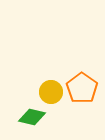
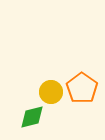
green diamond: rotated 28 degrees counterclockwise
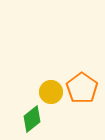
green diamond: moved 2 px down; rotated 24 degrees counterclockwise
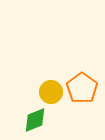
green diamond: moved 3 px right, 1 px down; rotated 16 degrees clockwise
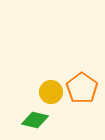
green diamond: rotated 36 degrees clockwise
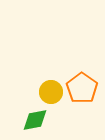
green diamond: rotated 24 degrees counterclockwise
